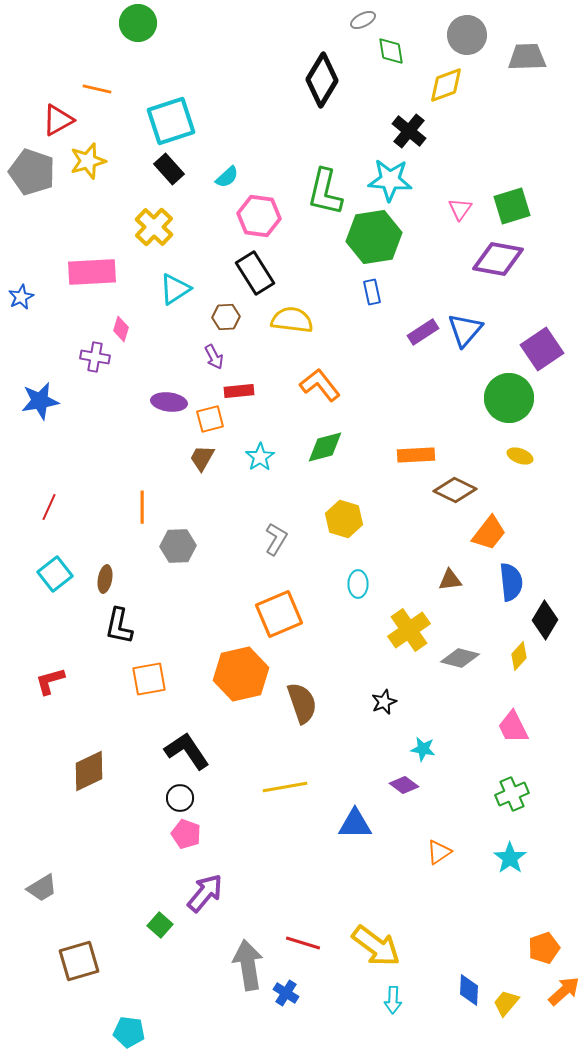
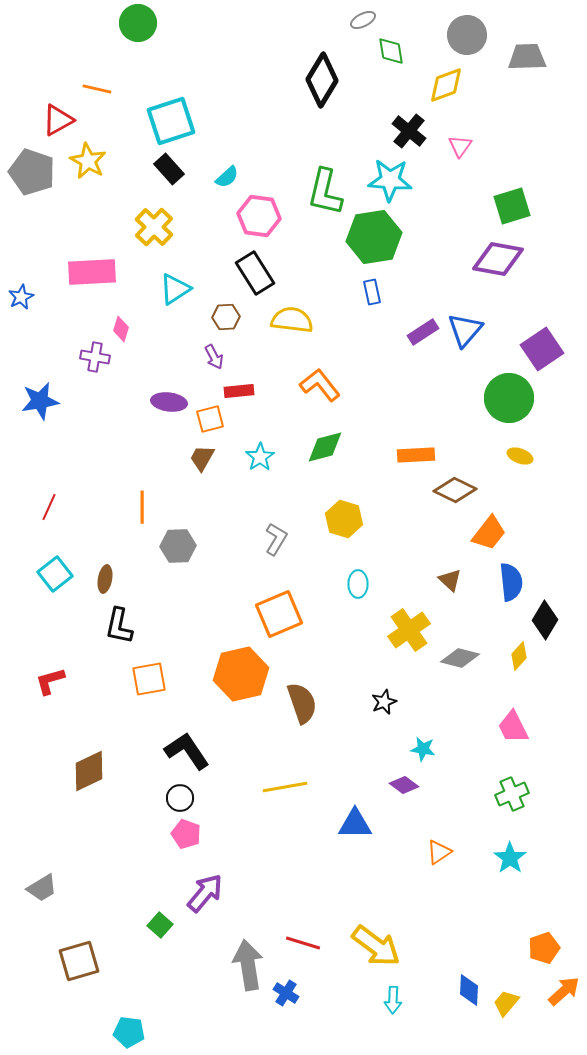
yellow star at (88, 161): rotated 27 degrees counterclockwise
pink triangle at (460, 209): moved 63 px up
brown triangle at (450, 580): rotated 50 degrees clockwise
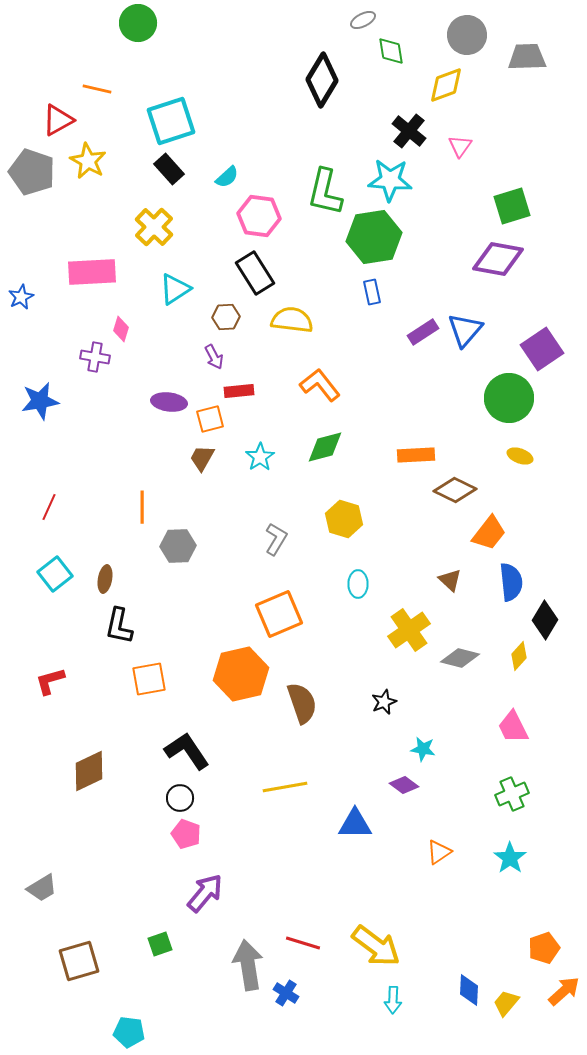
green square at (160, 925): moved 19 px down; rotated 30 degrees clockwise
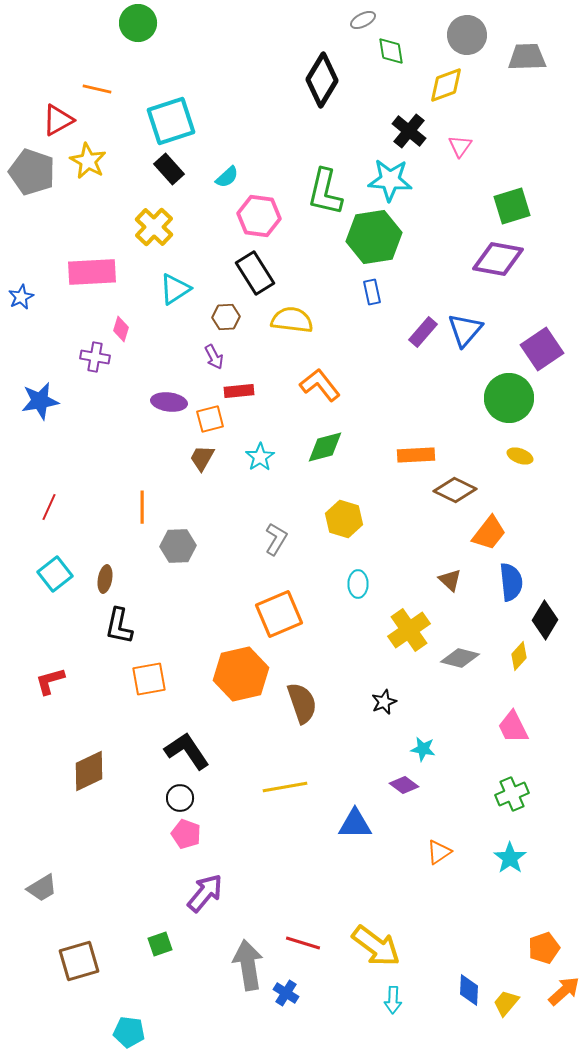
purple rectangle at (423, 332): rotated 16 degrees counterclockwise
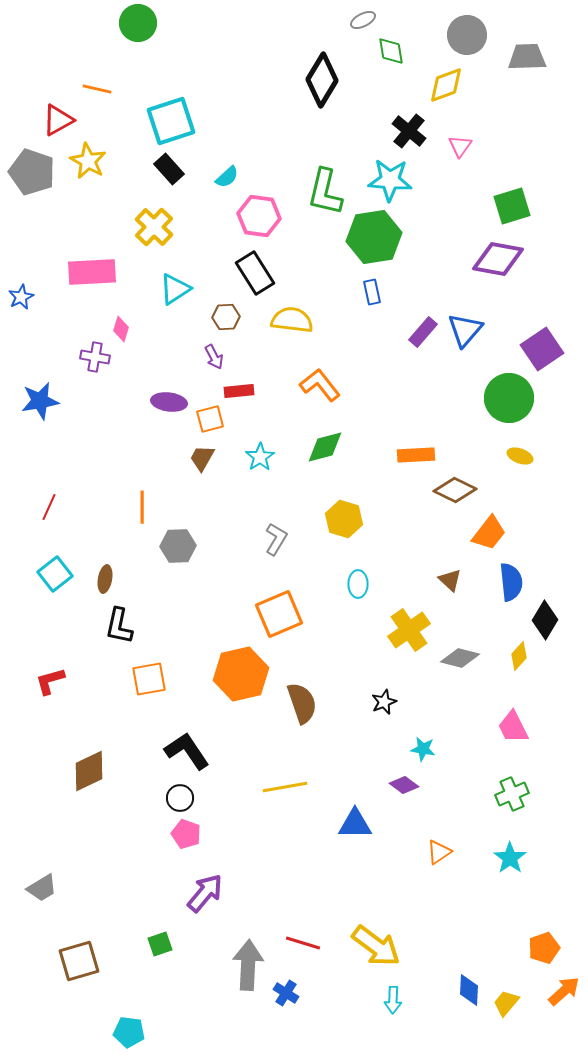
gray arrow at (248, 965): rotated 12 degrees clockwise
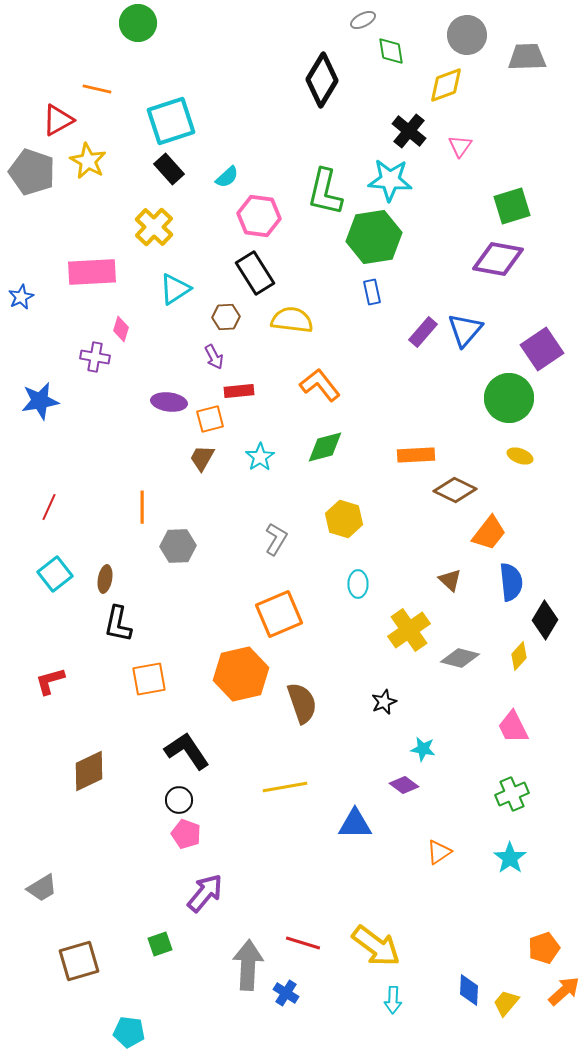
black L-shape at (119, 626): moved 1 px left, 2 px up
black circle at (180, 798): moved 1 px left, 2 px down
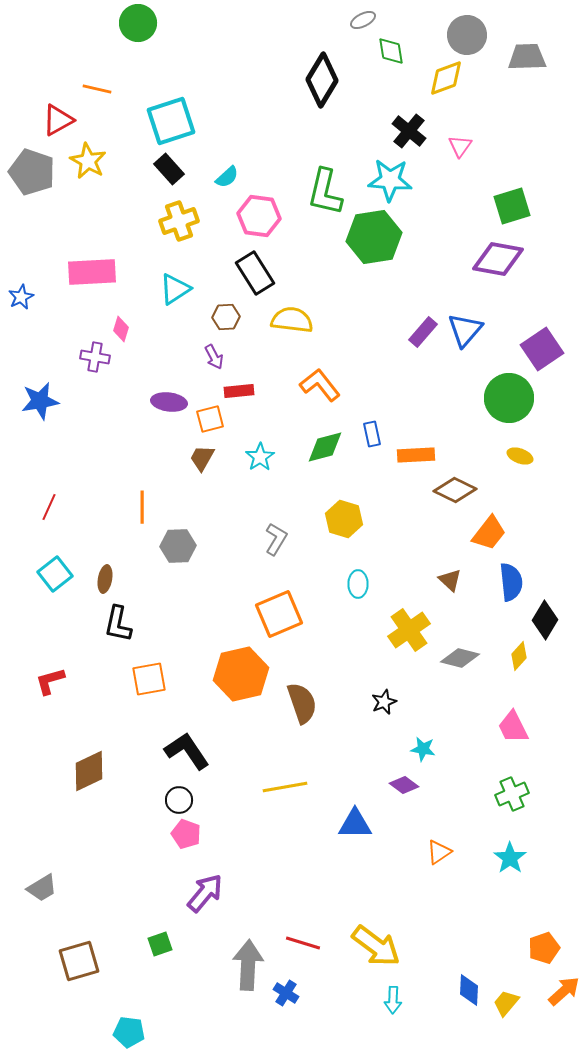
yellow diamond at (446, 85): moved 7 px up
yellow cross at (154, 227): moved 25 px right, 6 px up; rotated 27 degrees clockwise
blue rectangle at (372, 292): moved 142 px down
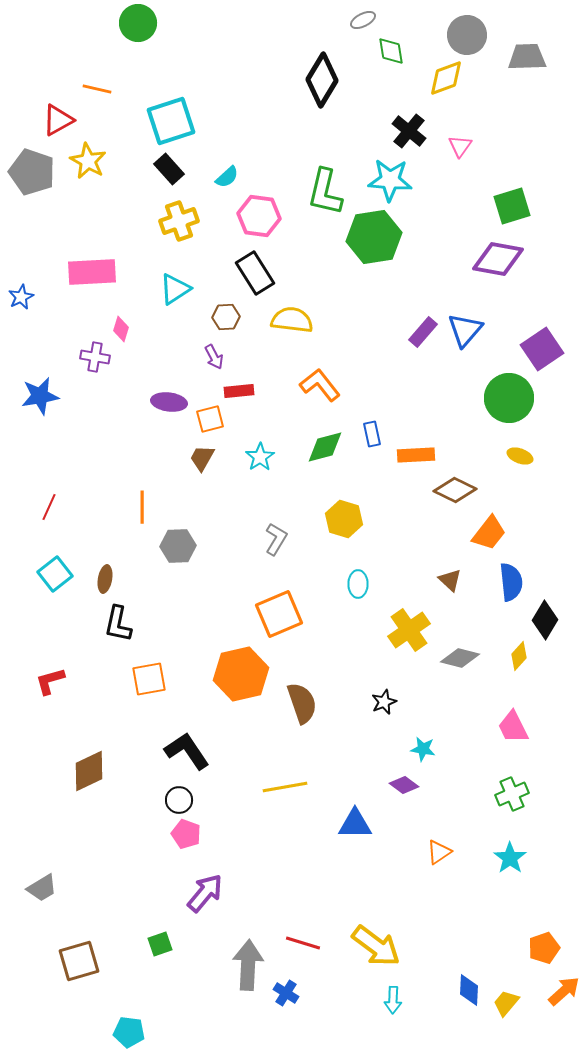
blue star at (40, 401): moved 5 px up
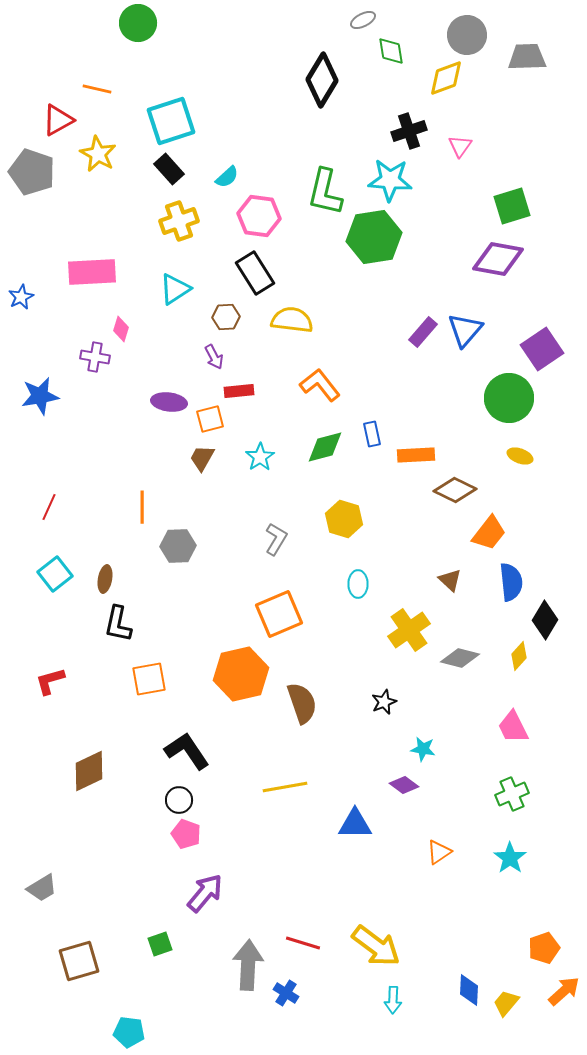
black cross at (409, 131): rotated 32 degrees clockwise
yellow star at (88, 161): moved 10 px right, 7 px up
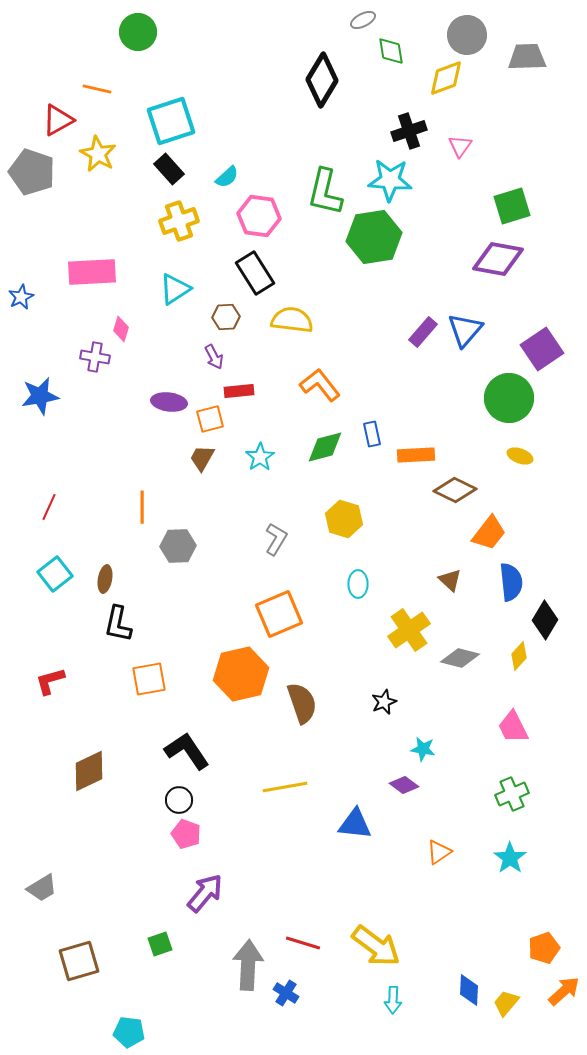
green circle at (138, 23): moved 9 px down
blue triangle at (355, 824): rotated 6 degrees clockwise
